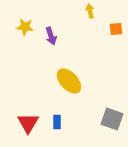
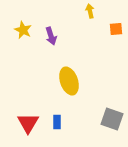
yellow star: moved 2 px left, 3 px down; rotated 18 degrees clockwise
yellow ellipse: rotated 24 degrees clockwise
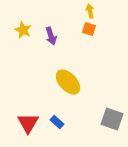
orange square: moved 27 px left; rotated 24 degrees clockwise
yellow ellipse: moved 1 px left, 1 px down; rotated 24 degrees counterclockwise
blue rectangle: rotated 48 degrees counterclockwise
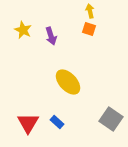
gray square: moved 1 px left; rotated 15 degrees clockwise
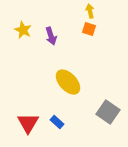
gray square: moved 3 px left, 7 px up
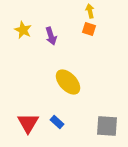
gray square: moved 1 px left, 14 px down; rotated 30 degrees counterclockwise
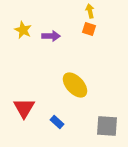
purple arrow: rotated 72 degrees counterclockwise
yellow ellipse: moved 7 px right, 3 px down
red triangle: moved 4 px left, 15 px up
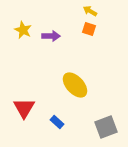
yellow arrow: rotated 48 degrees counterclockwise
gray square: moved 1 px left, 1 px down; rotated 25 degrees counterclockwise
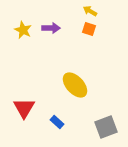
purple arrow: moved 8 px up
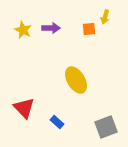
yellow arrow: moved 15 px right, 6 px down; rotated 104 degrees counterclockwise
orange square: rotated 24 degrees counterclockwise
yellow ellipse: moved 1 px right, 5 px up; rotated 12 degrees clockwise
red triangle: rotated 15 degrees counterclockwise
